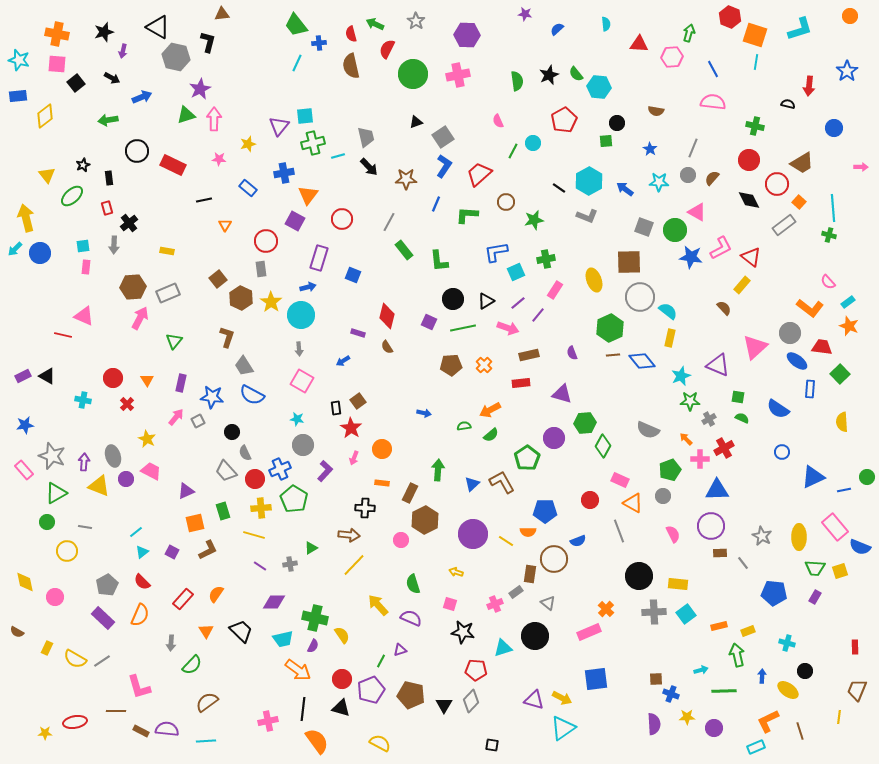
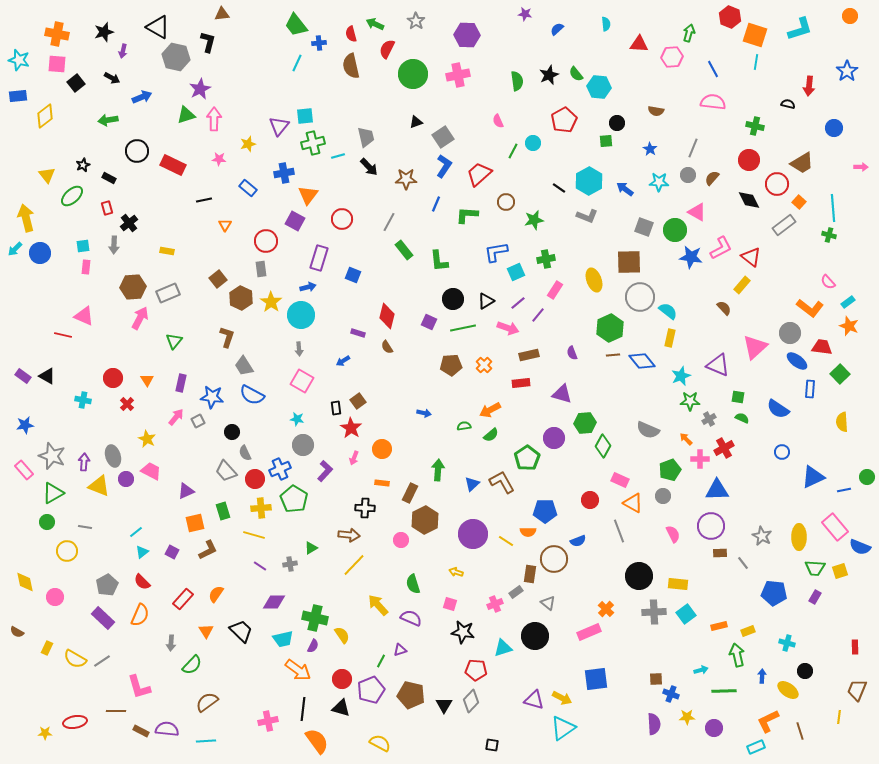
black rectangle at (109, 178): rotated 56 degrees counterclockwise
purple rectangle at (23, 376): rotated 63 degrees clockwise
green triangle at (56, 493): moved 3 px left
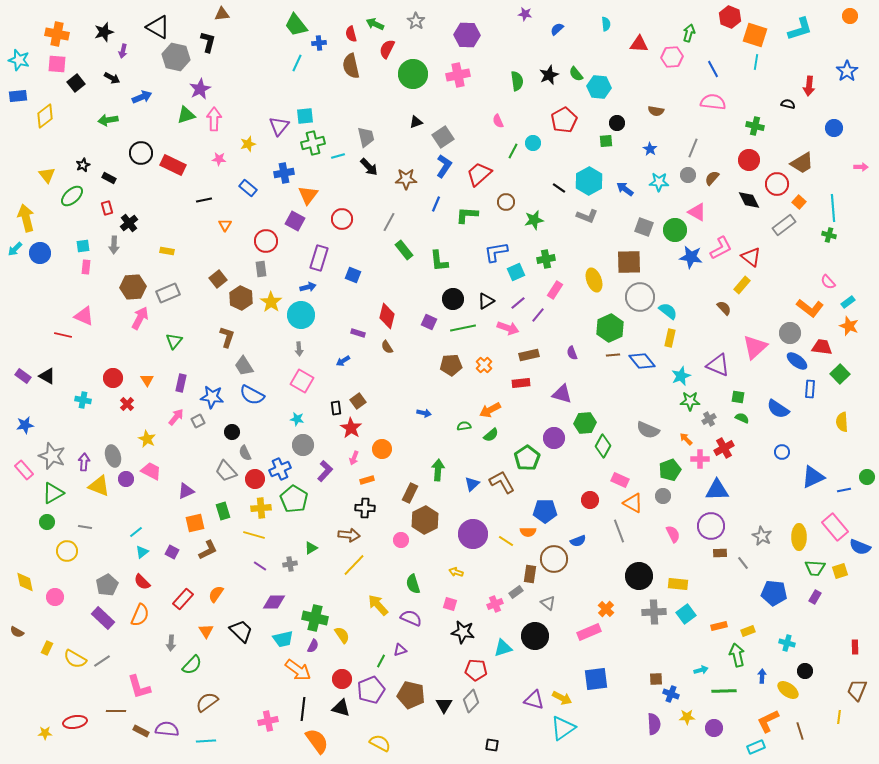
black circle at (137, 151): moved 4 px right, 2 px down
orange rectangle at (382, 483): moved 15 px left, 3 px up; rotated 24 degrees counterclockwise
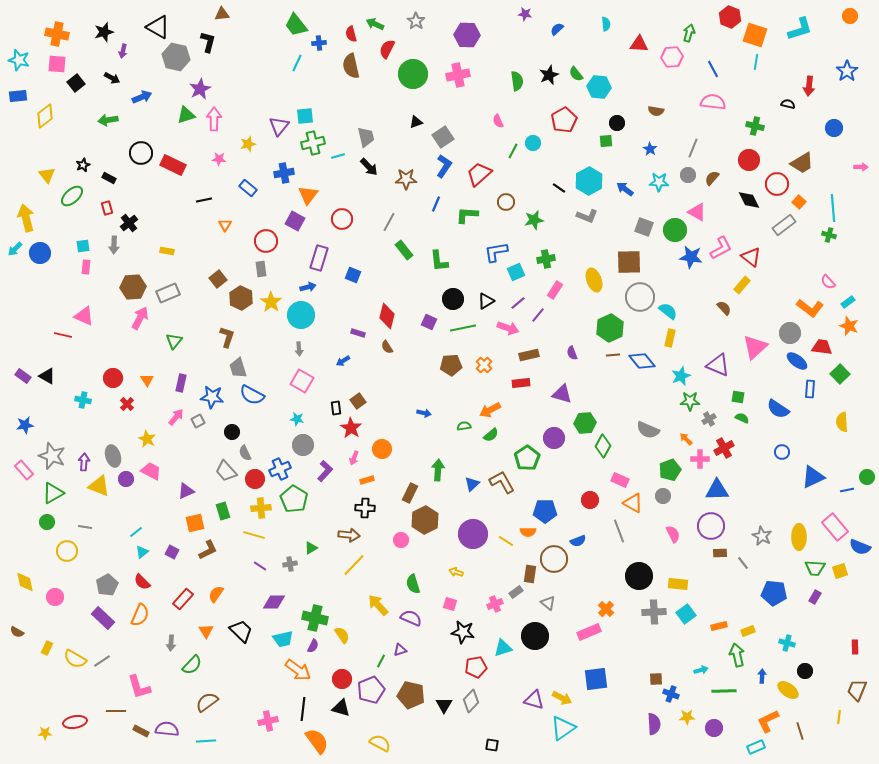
gray trapezoid at (244, 366): moved 6 px left, 2 px down; rotated 15 degrees clockwise
blue line at (844, 490): moved 3 px right
red pentagon at (476, 670): moved 3 px up; rotated 15 degrees counterclockwise
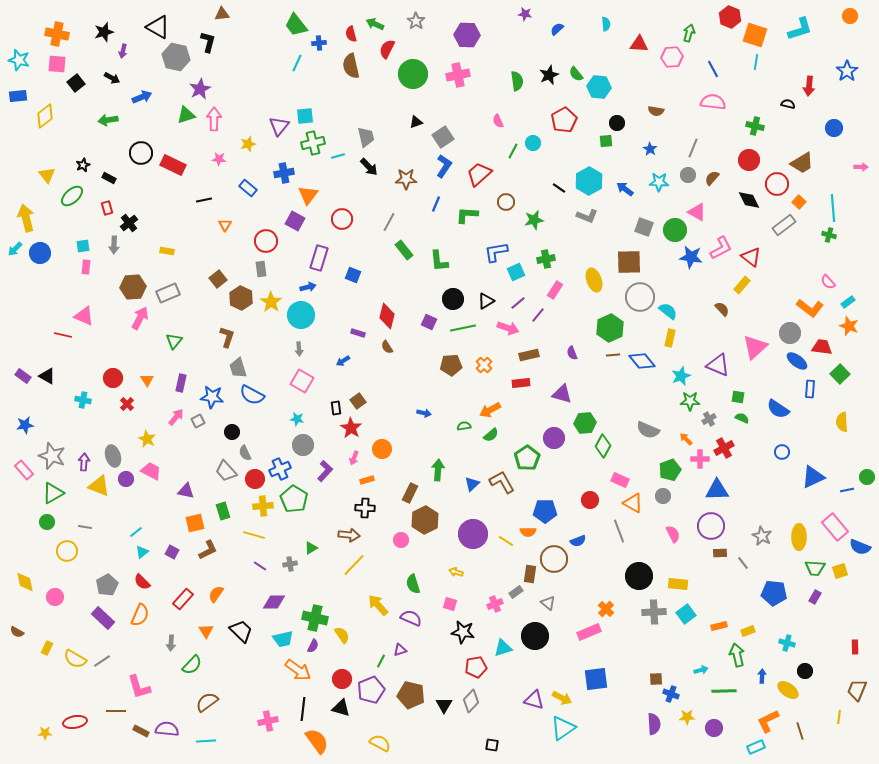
brown semicircle at (724, 308): moved 2 px left, 1 px down
purple triangle at (186, 491): rotated 36 degrees clockwise
yellow cross at (261, 508): moved 2 px right, 2 px up
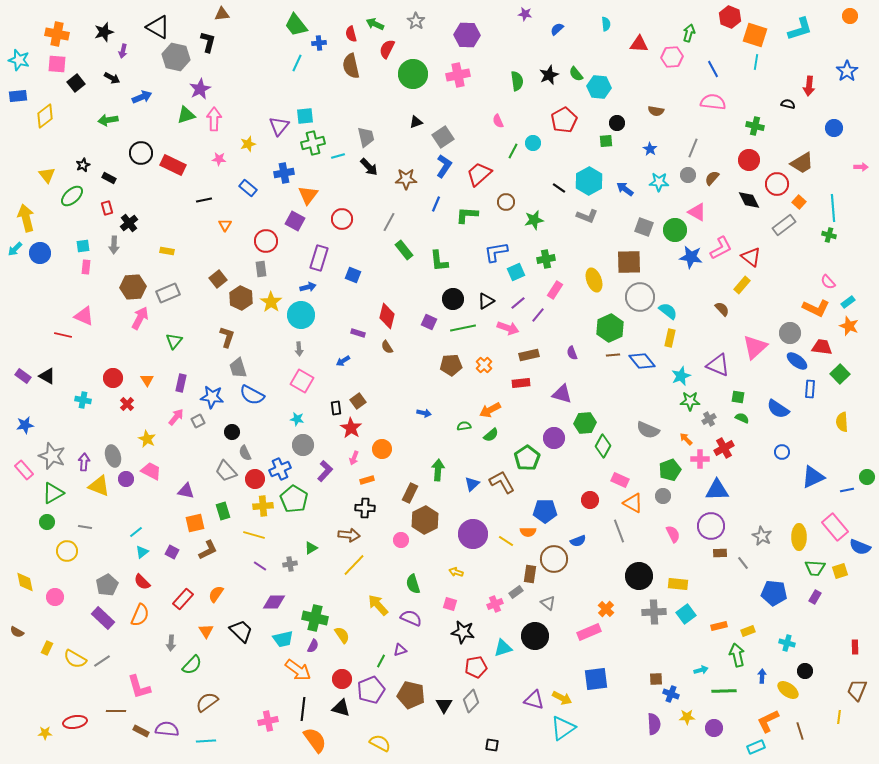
orange L-shape at (810, 308): moved 6 px right; rotated 12 degrees counterclockwise
orange semicircle at (317, 741): moved 2 px left, 1 px up
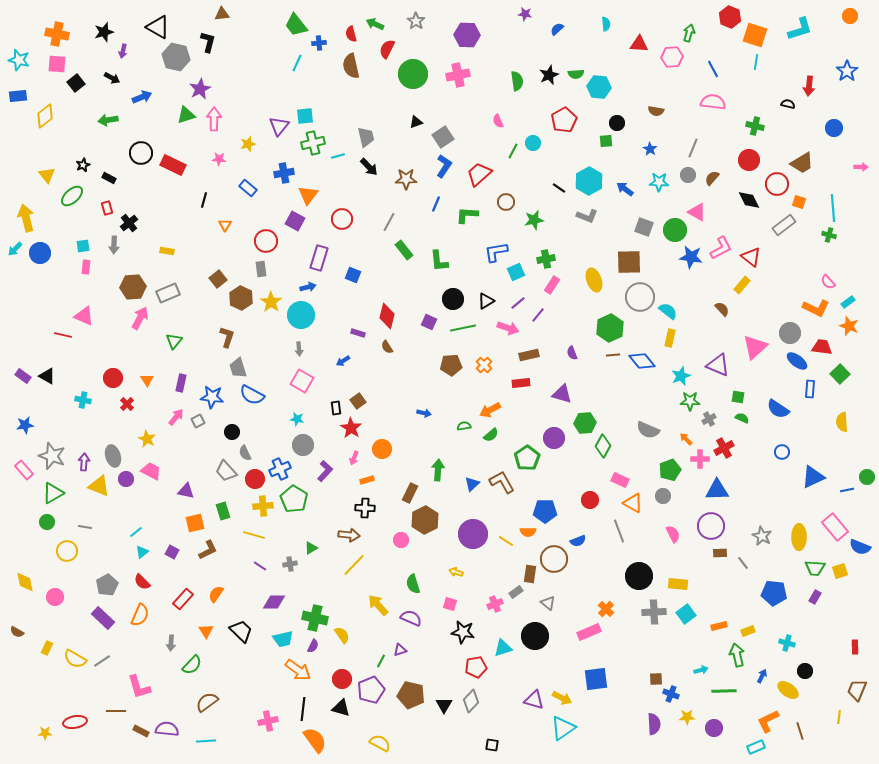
green semicircle at (576, 74): rotated 56 degrees counterclockwise
black line at (204, 200): rotated 63 degrees counterclockwise
orange square at (799, 202): rotated 24 degrees counterclockwise
pink rectangle at (555, 290): moved 3 px left, 5 px up
blue arrow at (762, 676): rotated 24 degrees clockwise
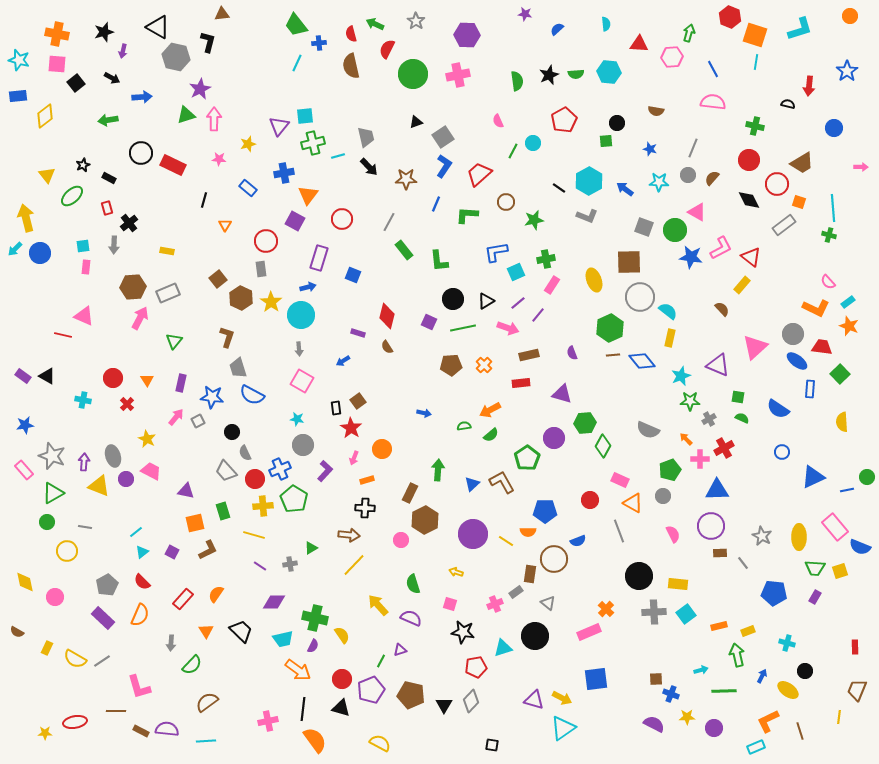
cyan hexagon at (599, 87): moved 10 px right, 15 px up
blue arrow at (142, 97): rotated 18 degrees clockwise
blue star at (650, 149): rotated 16 degrees counterclockwise
gray circle at (790, 333): moved 3 px right, 1 px down
purple semicircle at (654, 724): rotated 60 degrees counterclockwise
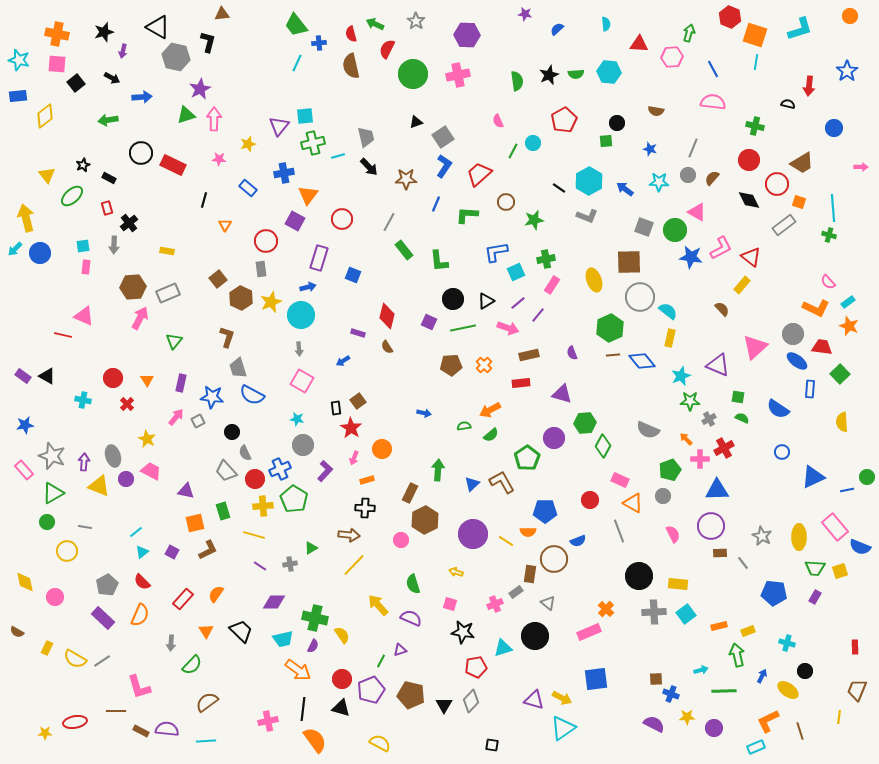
yellow star at (271, 302): rotated 15 degrees clockwise
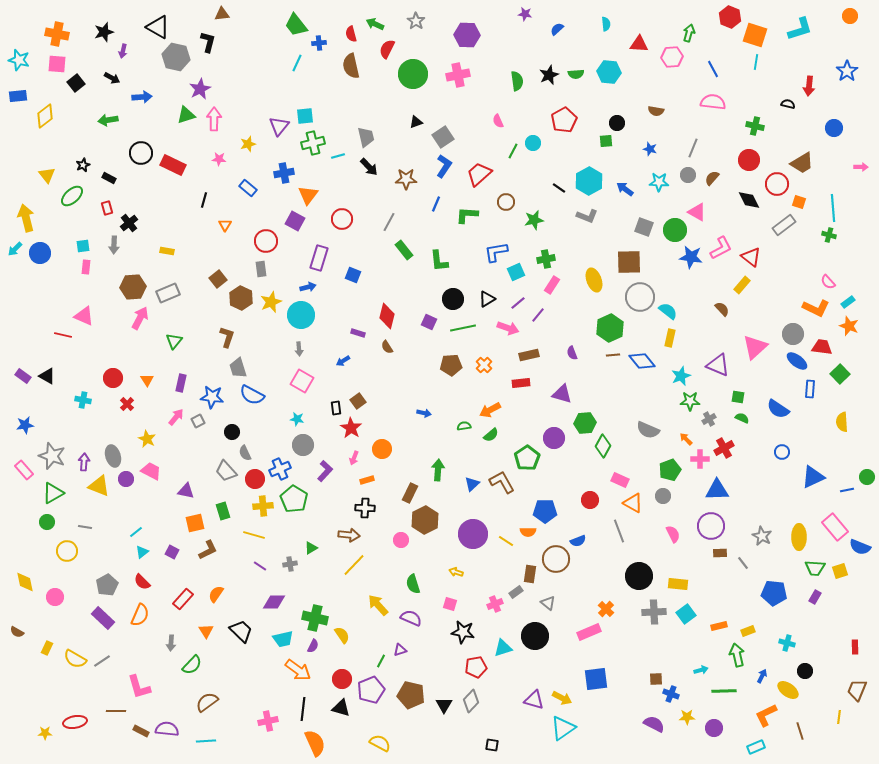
black triangle at (486, 301): moved 1 px right, 2 px up
brown circle at (554, 559): moved 2 px right
orange L-shape at (768, 721): moved 2 px left, 6 px up
orange semicircle at (315, 740): moved 3 px down; rotated 12 degrees clockwise
